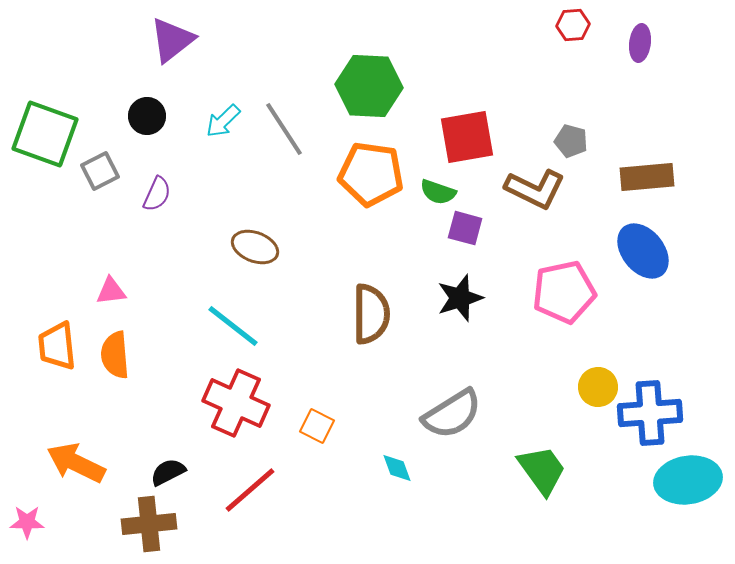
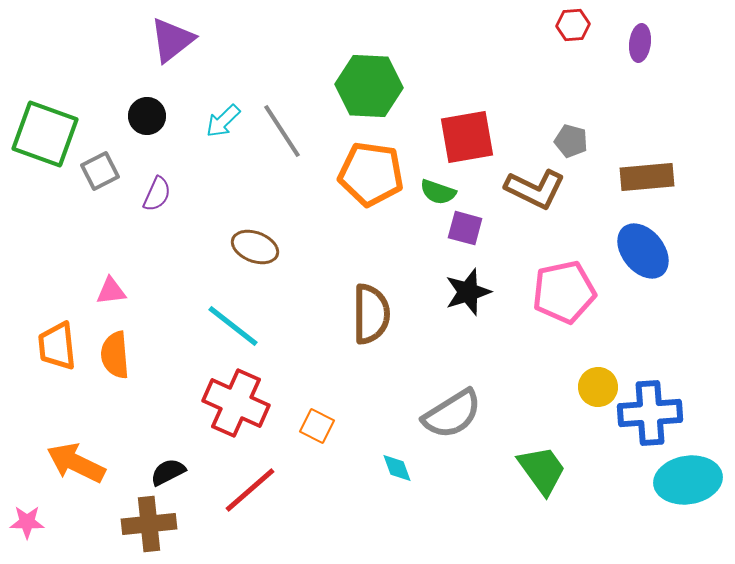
gray line: moved 2 px left, 2 px down
black star: moved 8 px right, 6 px up
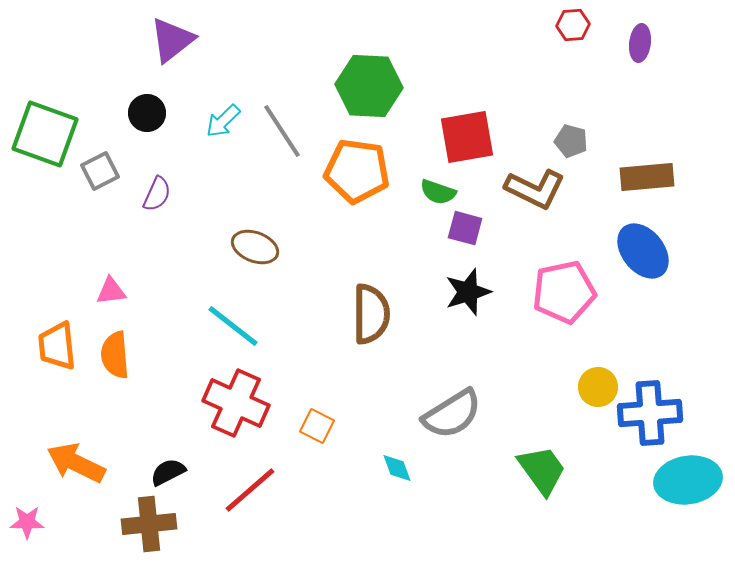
black circle: moved 3 px up
orange pentagon: moved 14 px left, 3 px up
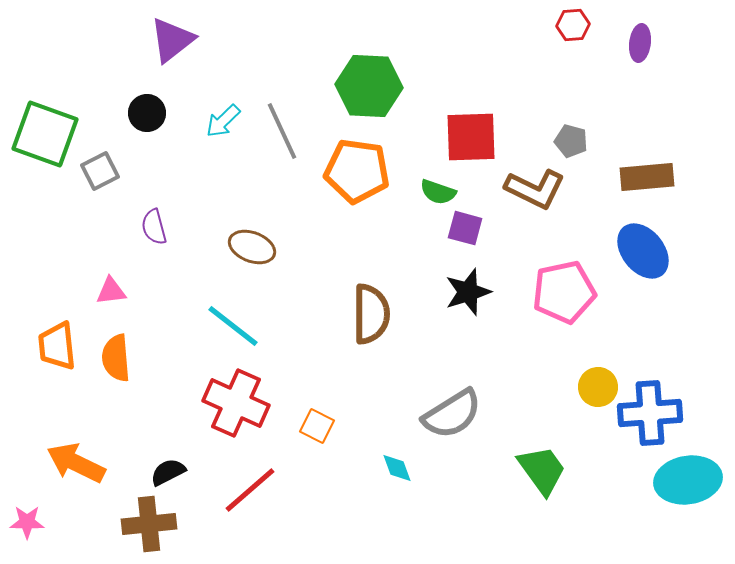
gray line: rotated 8 degrees clockwise
red square: moved 4 px right; rotated 8 degrees clockwise
purple semicircle: moved 3 px left, 33 px down; rotated 141 degrees clockwise
brown ellipse: moved 3 px left
orange semicircle: moved 1 px right, 3 px down
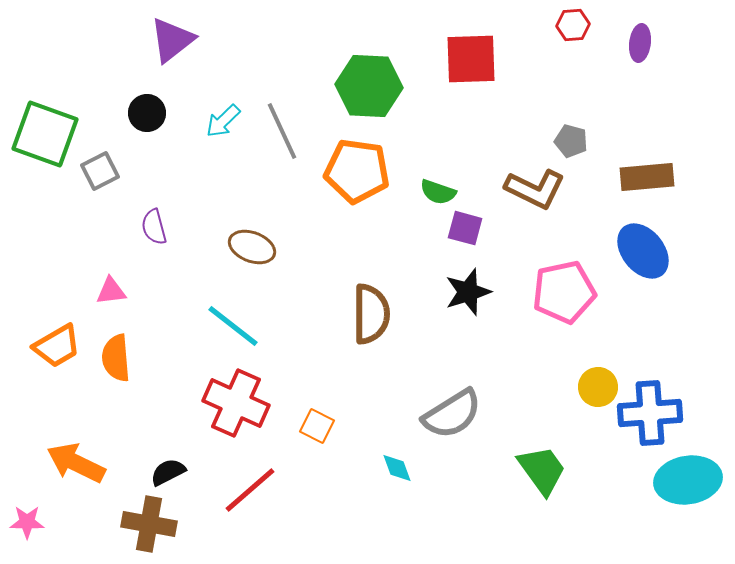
red square: moved 78 px up
orange trapezoid: rotated 114 degrees counterclockwise
brown cross: rotated 16 degrees clockwise
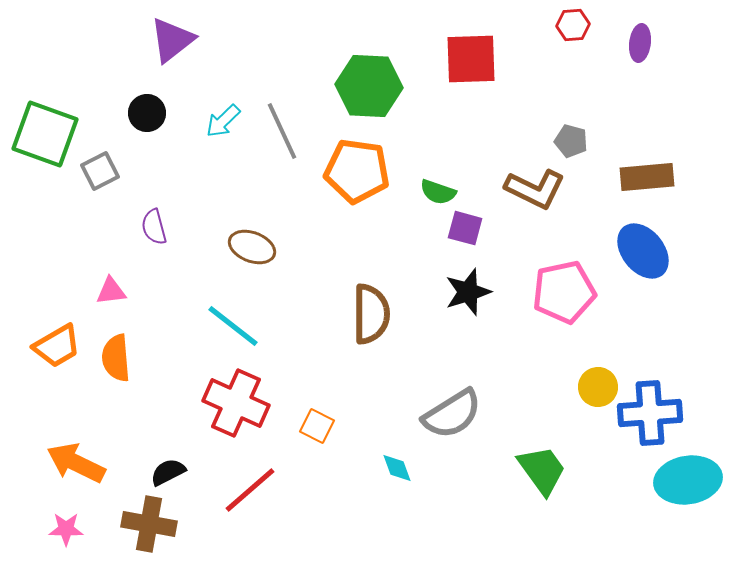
pink star: moved 39 px right, 7 px down
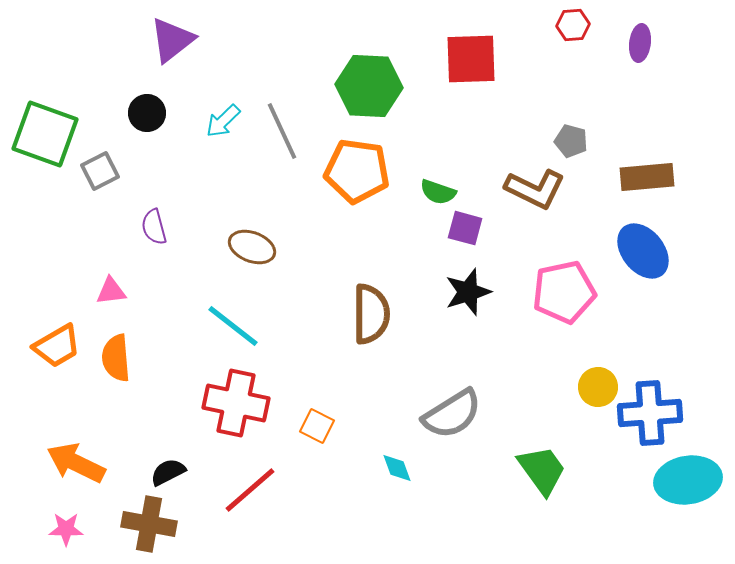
red cross: rotated 12 degrees counterclockwise
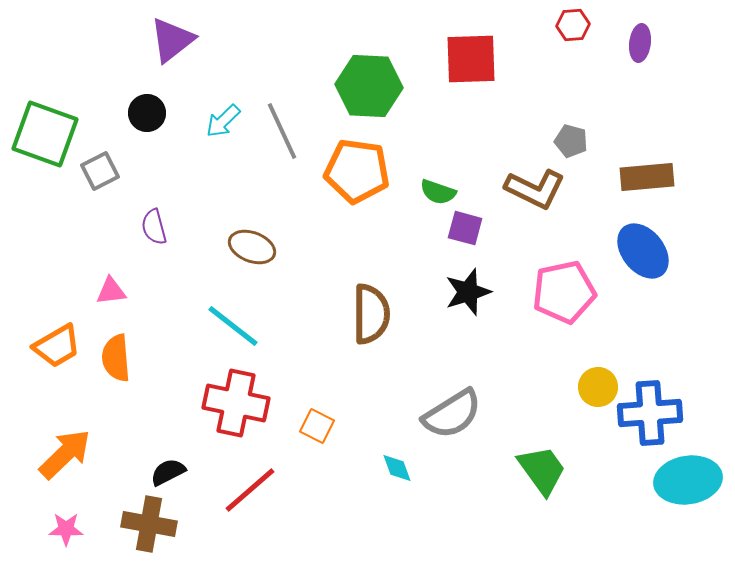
orange arrow: moved 11 px left, 9 px up; rotated 110 degrees clockwise
